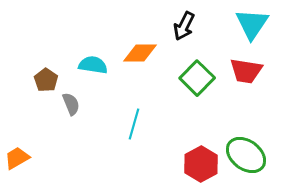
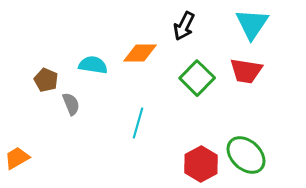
brown pentagon: rotated 10 degrees counterclockwise
cyan line: moved 4 px right, 1 px up
green ellipse: rotated 6 degrees clockwise
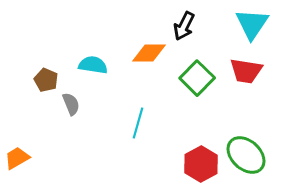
orange diamond: moved 9 px right
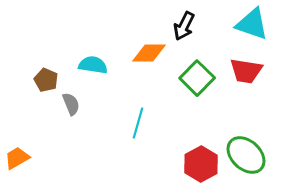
cyan triangle: rotated 45 degrees counterclockwise
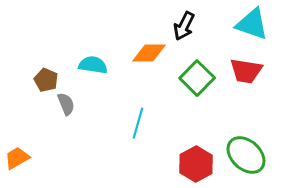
gray semicircle: moved 5 px left
red hexagon: moved 5 px left
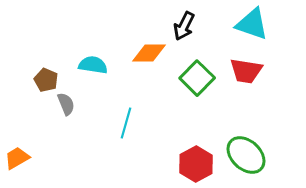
cyan line: moved 12 px left
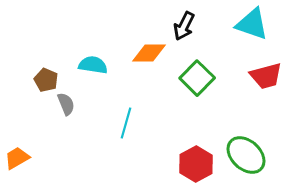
red trapezoid: moved 20 px right, 5 px down; rotated 24 degrees counterclockwise
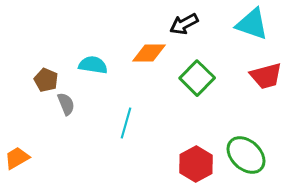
black arrow: moved 2 px up; rotated 36 degrees clockwise
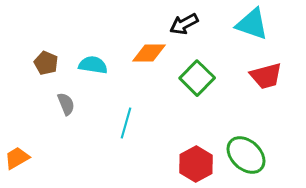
brown pentagon: moved 17 px up
